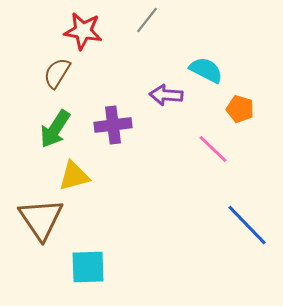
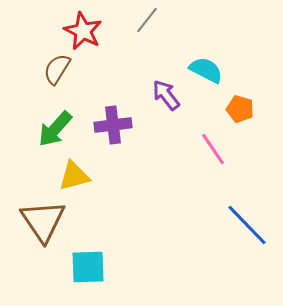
red star: rotated 18 degrees clockwise
brown semicircle: moved 4 px up
purple arrow: rotated 48 degrees clockwise
green arrow: rotated 9 degrees clockwise
pink line: rotated 12 degrees clockwise
brown triangle: moved 2 px right, 2 px down
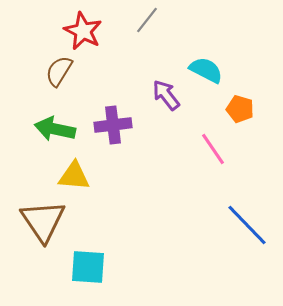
brown semicircle: moved 2 px right, 2 px down
green arrow: rotated 60 degrees clockwise
yellow triangle: rotated 20 degrees clockwise
cyan square: rotated 6 degrees clockwise
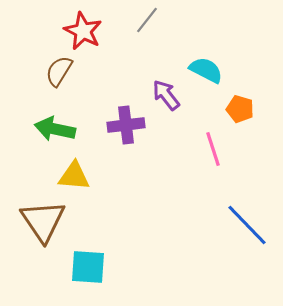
purple cross: moved 13 px right
pink line: rotated 16 degrees clockwise
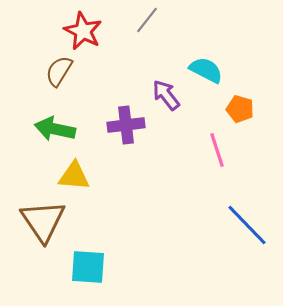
pink line: moved 4 px right, 1 px down
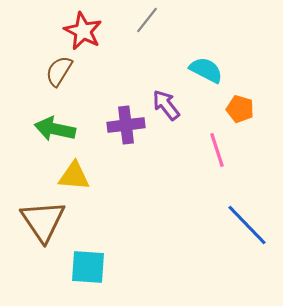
purple arrow: moved 10 px down
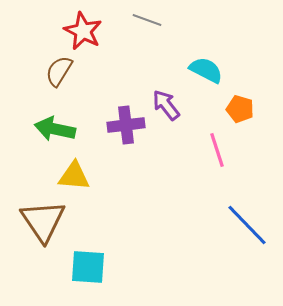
gray line: rotated 72 degrees clockwise
